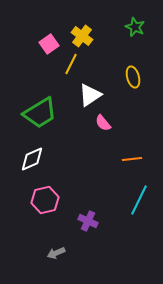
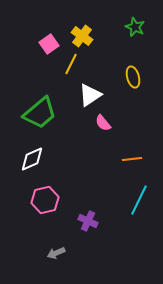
green trapezoid: rotated 9 degrees counterclockwise
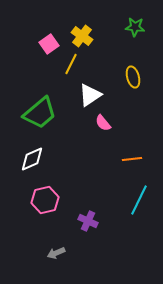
green star: rotated 18 degrees counterclockwise
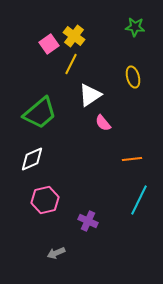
yellow cross: moved 8 px left
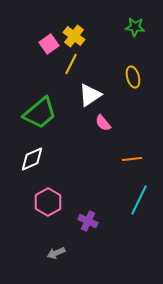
pink hexagon: moved 3 px right, 2 px down; rotated 16 degrees counterclockwise
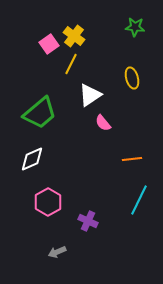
yellow ellipse: moved 1 px left, 1 px down
gray arrow: moved 1 px right, 1 px up
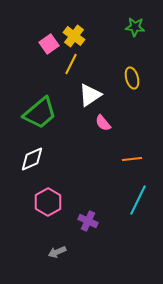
cyan line: moved 1 px left
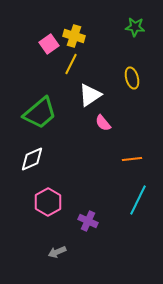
yellow cross: rotated 20 degrees counterclockwise
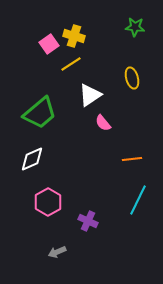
yellow line: rotated 30 degrees clockwise
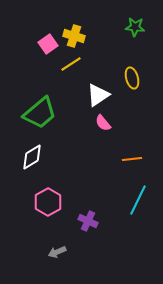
pink square: moved 1 px left
white triangle: moved 8 px right
white diamond: moved 2 px up; rotated 8 degrees counterclockwise
